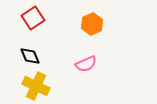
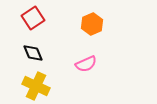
black diamond: moved 3 px right, 3 px up
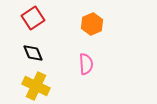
pink semicircle: rotated 70 degrees counterclockwise
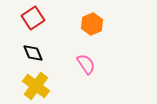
pink semicircle: rotated 30 degrees counterclockwise
yellow cross: rotated 12 degrees clockwise
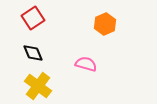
orange hexagon: moved 13 px right
pink semicircle: rotated 40 degrees counterclockwise
yellow cross: moved 2 px right
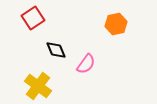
orange hexagon: moved 11 px right; rotated 10 degrees clockwise
black diamond: moved 23 px right, 3 px up
pink semicircle: rotated 110 degrees clockwise
